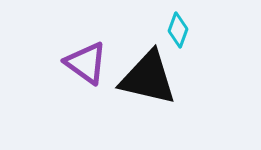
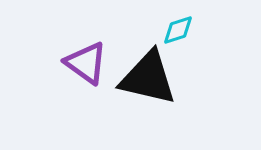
cyan diamond: rotated 52 degrees clockwise
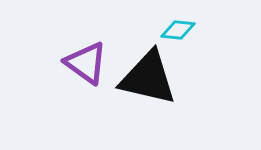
cyan diamond: rotated 24 degrees clockwise
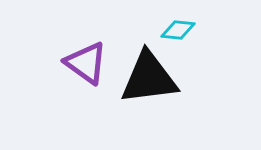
black triangle: moved 1 px right; rotated 20 degrees counterclockwise
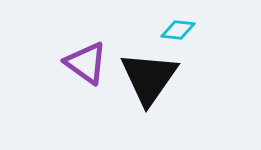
black triangle: rotated 48 degrees counterclockwise
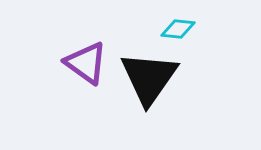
cyan diamond: moved 1 px up
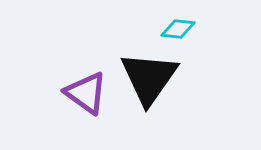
purple triangle: moved 30 px down
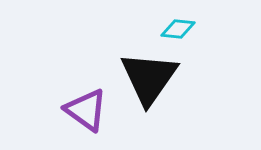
purple triangle: moved 17 px down
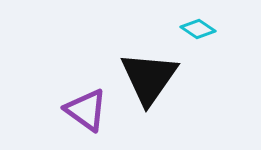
cyan diamond: moved 20 px right; rotated 28 degrees clockwise
